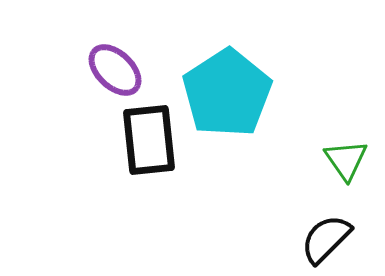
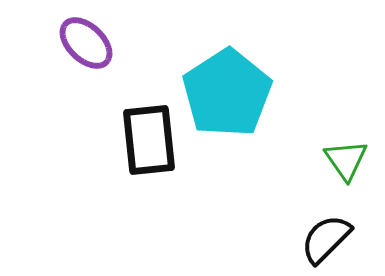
purple ellipse: moved 29 px left, 27 px up
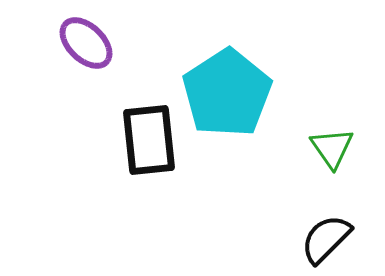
green triangle: moved 14 px left, 12 px up
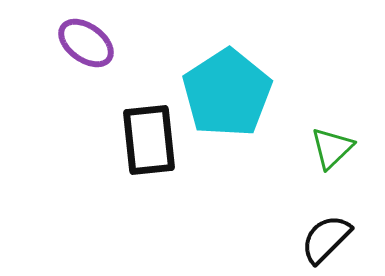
purple ellipse: rotated 8 degrees counterclockwise
green triangle: rotated 21 degrees clockwise
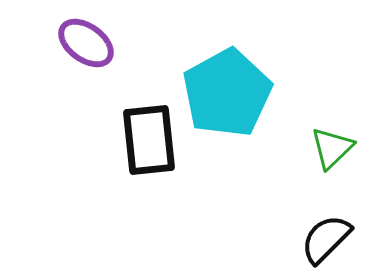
cyan pentagon: rotated 4 degrees clockwise
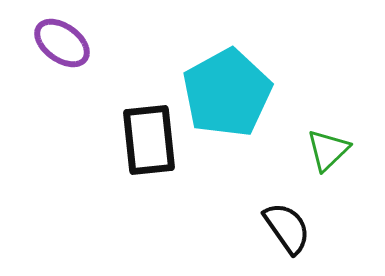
purple ellipse: moved 24 px left
green triangle: moved 4 px left, 2 px down
black semicircle: moved 39 px left, 11 px up; rotated 100 degrees clockwise
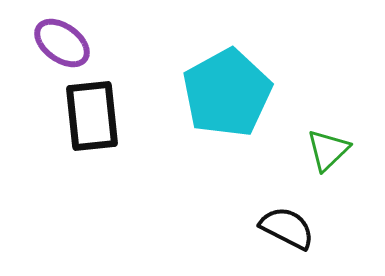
black rectangle: moved 57 px left, 24 px up
black semicircle: rotated 28 degrees counterclockwise
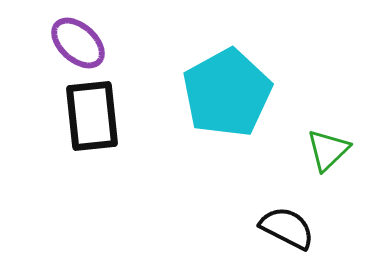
purple ellipse: moved 16 px right; rotated 6 degrees clockwise
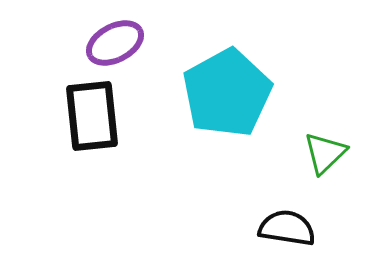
purple ellipse: moved 37 px right; rotated 70 degrees counterclockwise
green triangle: moved 3 px left, 3 px down
black semicircle: rotated 18 degrees counterclockwise
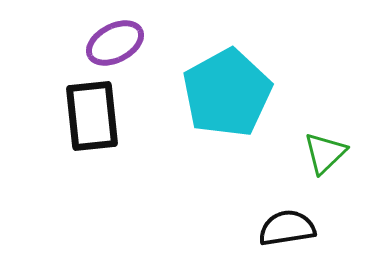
black semicircle: rotated 18 degrees counterclockwise
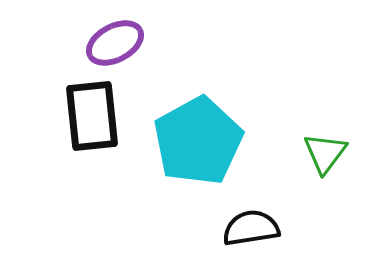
cyan pentagon: moved 29 px left, 48 px down
green triangle: rotated 9 degrees counterclockwise
black semicircle: moved 36 px left
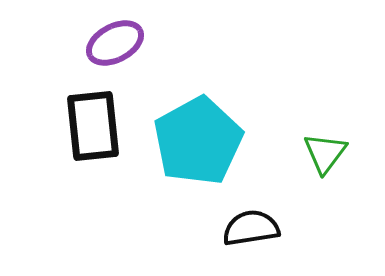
black rectangle: moved 1 px right, 10 px down
